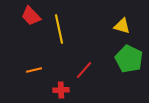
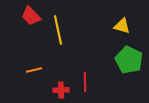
yellow line: moved 1 px left, 1 px down
green pentagon: moved 1 px down
red line: moved 1 px right, 12 px down; rotated 42 degrees counterclockwise
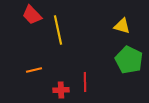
red trapezoid: moved 1 px right, 1 px up
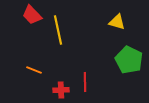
yellow triangle: moved 5 px left, 4 px up
orange line: rotated 35 degrees clockwise
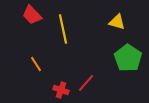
yellow line: moved 5 px right, 1 px up
green pentagon: moved 1 px left, 2 px up; rotated 8 degrees clockwise
orange line: moved 2 px right, 6 px up; rotated 35 degrees clockwise
red line: moved 1 px right, 1 px down; rotated 42 degrees clockwise
red cross: rotated 21 degrees clockwise
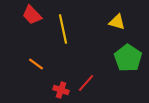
orange line: rotated 21 degrees counterclockwise
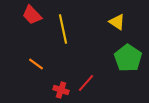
yellow triangle: rotated 18 degrees clockwise
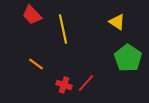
red cross: moved 3 px right, 5 px up
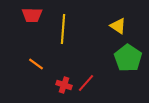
red trapezoid: rotated 45 degrees counterclockwise
yellow triangle: moved 1 px right, 4 px down
yellow line: rotated 16 degrees clockwise
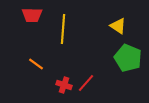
green pentagon: rotated 12 degrees counterclockwise
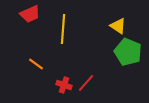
red trapezoid: moved 2 px left, 1 px up; rotated 25 degrees counterclockwise
green pentagon: moved 6 px up
